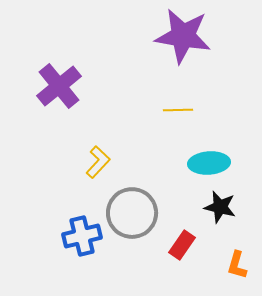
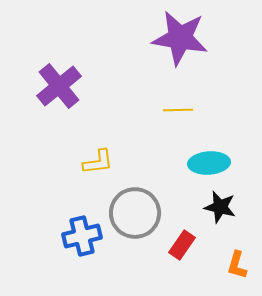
purple star: moved 3 px left, 2 px down
yellow L-shape: rotated 40 degrees clockwise
gray circle: moved 3 px right
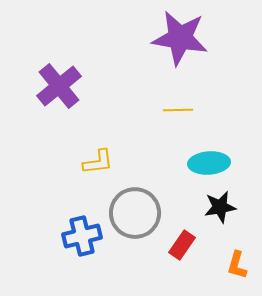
black star: rotated 24 degrees counterclockwise
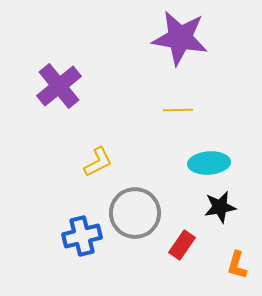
yellow L-shape: rotated 20 degrees counterclockwise
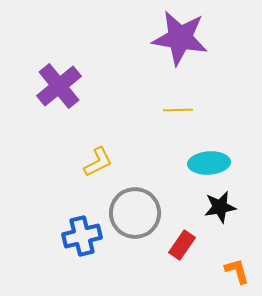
orange L-shape: moved 6 px down; rotated 148 degrees clockwise
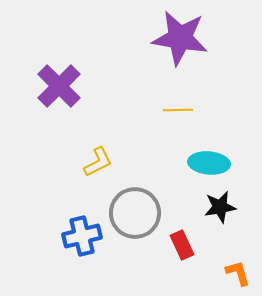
purple cross: rotated 6 degrees counterclockwise
cyan ellipse: rotated 9 degrees clockwise
red rectangle: rotated 60 degrees counterclockwise
orange L-shape: moved 1 px right, 2 px down
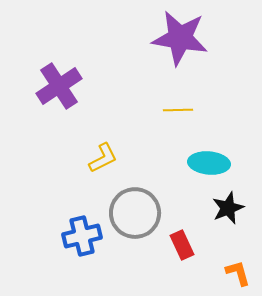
purple cross: rotated 12 degrees clockwise
yellow L-shape: moved 5 px right, 4 px up
black star: moved 8 px right, 1 px down; rotated 12 degrees counterclockwise
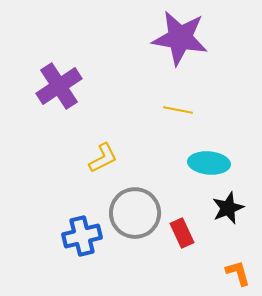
yellow line: rotated 12 degrees clockwise
red rectangle: moved 12 px up
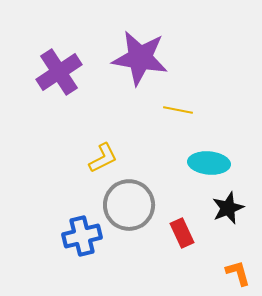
purple star: moved 40 px left, 20 px down
purple cross: moved 14 px up
gray circle: moved 6 px left, 8 px up
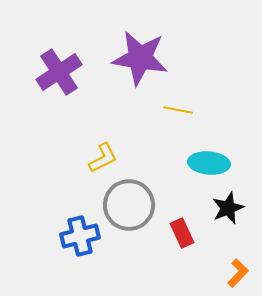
blue cross: moved 2 px left
orange L-shape: rotated 60 degrees clockwise
